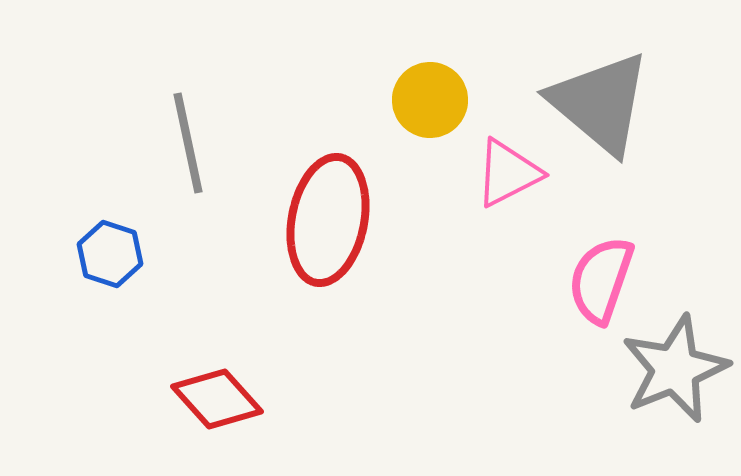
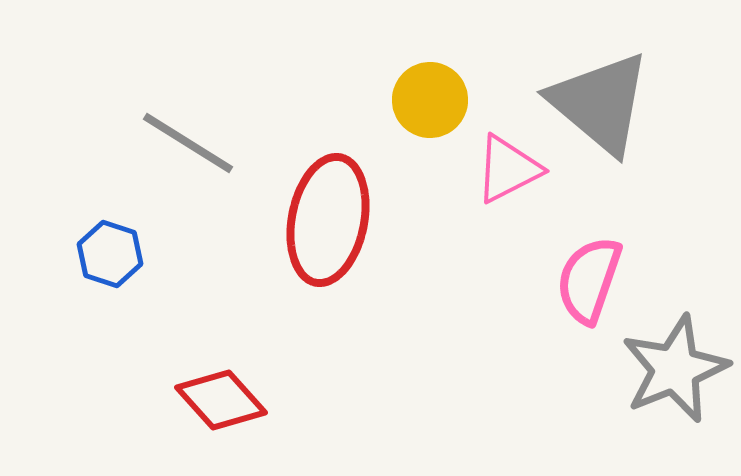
gray line: rotated 46 degrees counterclockwise
pink triangle: moved 4 px up
pink semicircle: moved 12 px left
red diamond: moved 4 px right, 1 px down
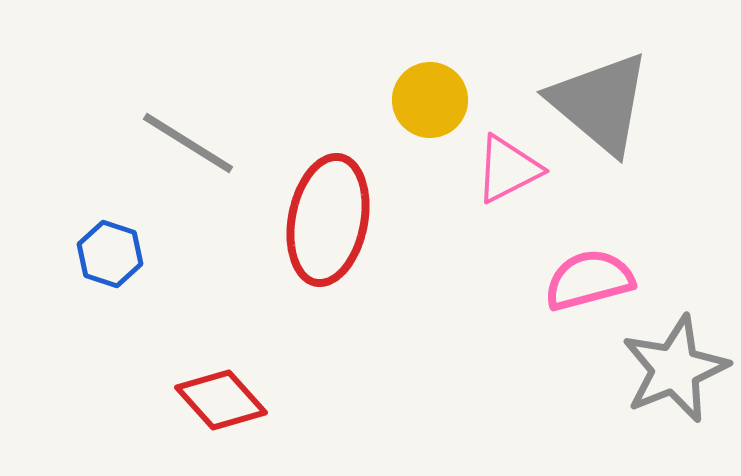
pink semicircle: rotated 56 degrees clockwise
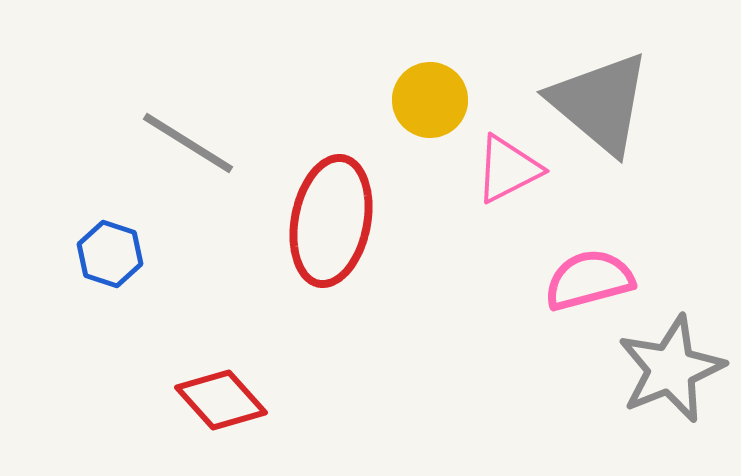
red ellipse: moved 3 px right, 1 px down
gray star: moved 4 px left
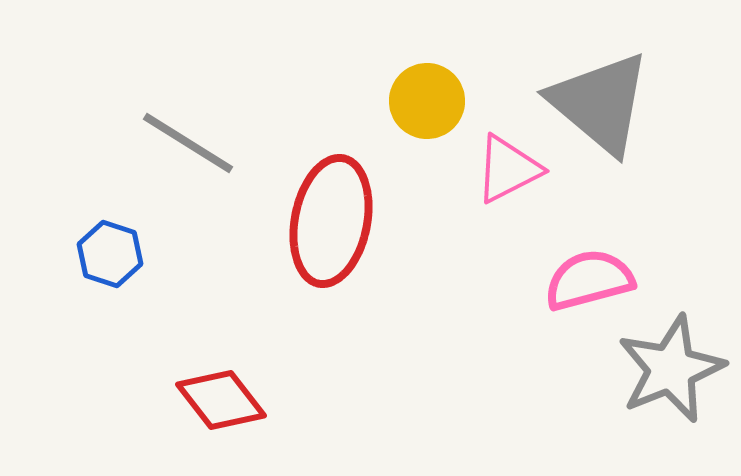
yellow circle: moved 3 px left, 1 px down
red diamond: rotated 4 degrees clockwise
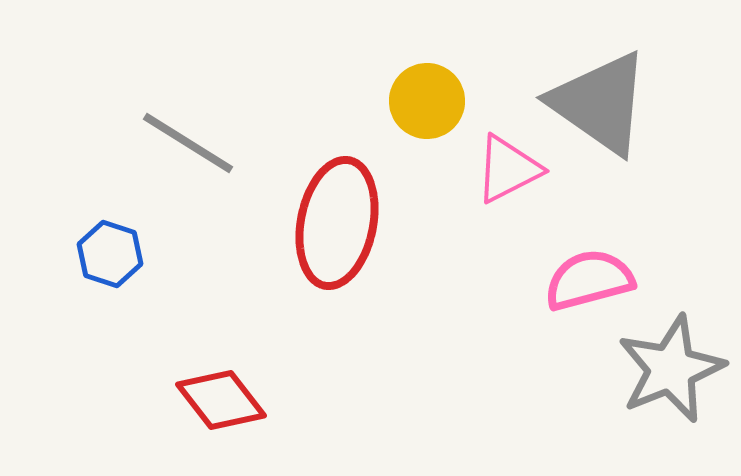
gray triangle: rotated 5 degrees counterclockwise
red ellipse: moved 6 px right, 2 px down
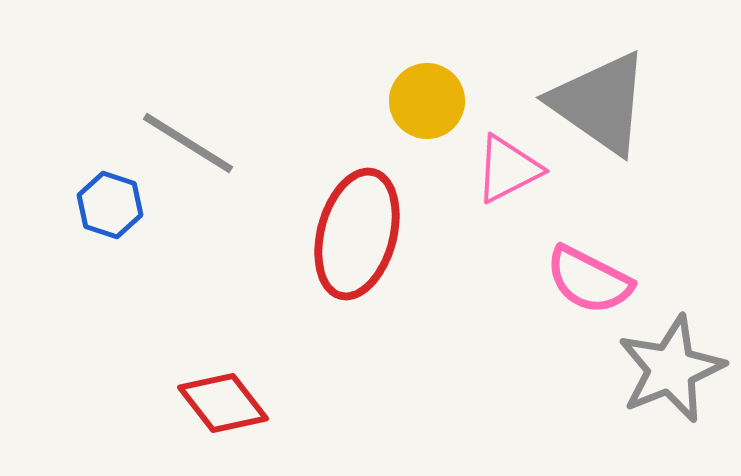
red ellipse: moved 20 px right, 11 px down; rotated 4 degrees clockwise
blue hexagon: moved 49 px up
pink semicircle: rotated 138 degrees counterclockwise
red diamond: moved 2 px right, 3 px down
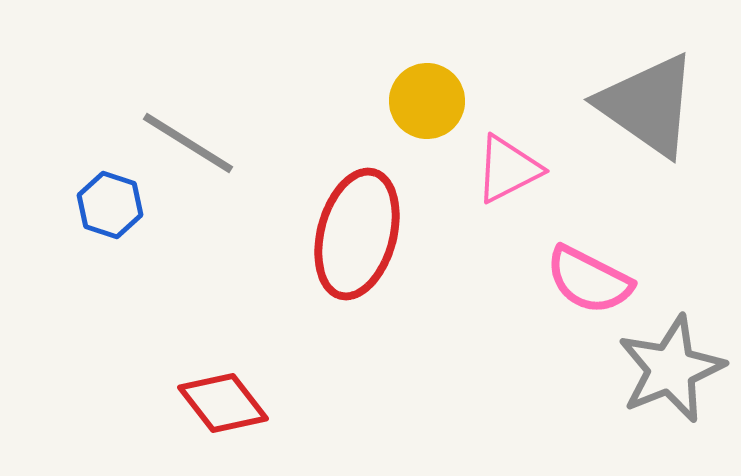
gray triangle: moved 48 px right, 2 px down
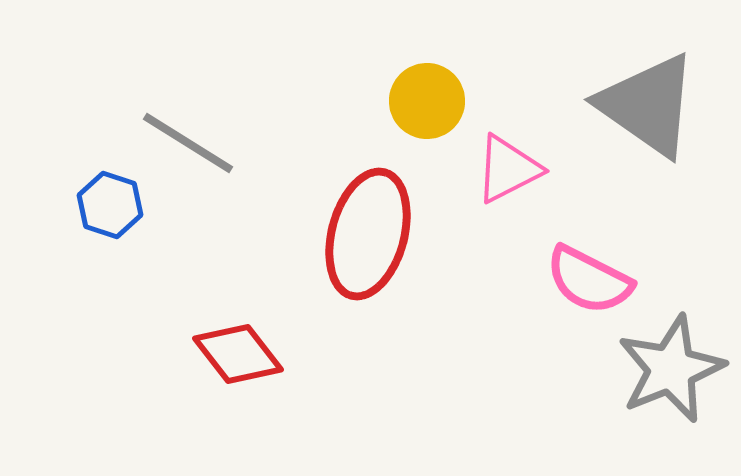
red ellipse: moved 11 px right
red diamond: moved 15 px right, 49 px up
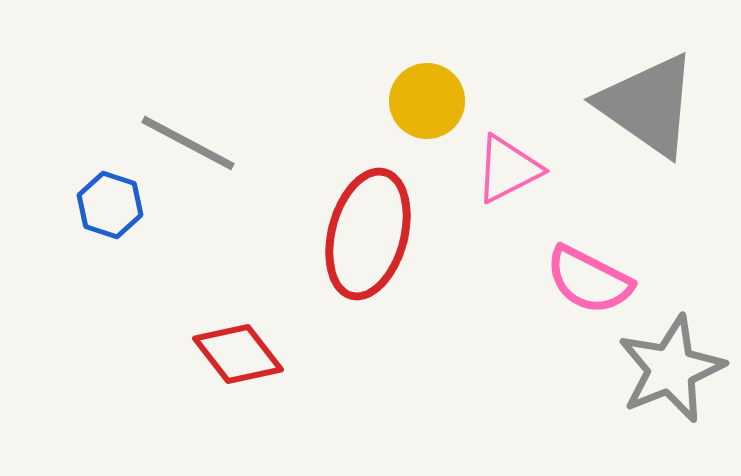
gray line: rotated 4 degrees counterclockwise
